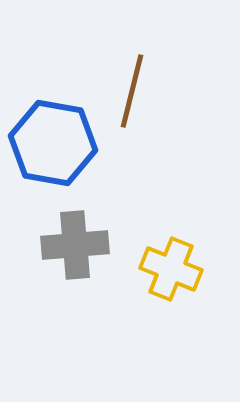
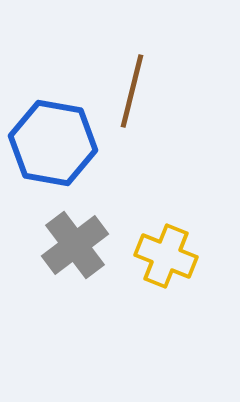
gray cross: rotated 32 degrees counterclockwise
yellow cross: moved 5 px left, 13 px up
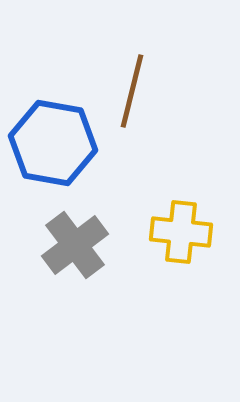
yellow cross: moved 15 px right, 24 px up; rotated 16 degrees counterclockwise
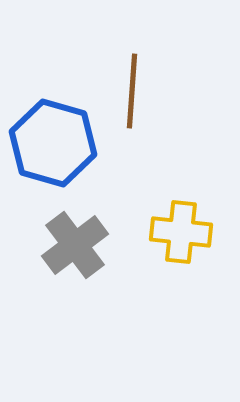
brown line: rotated 10 degrees counterclockwise
blue hexagon: rotated 6 degrees clockwise
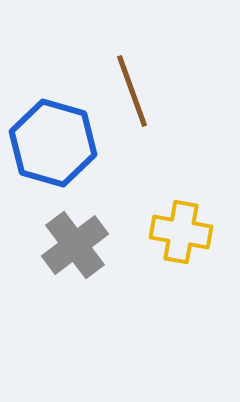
brown line: rotated 24 degrees counterclockwise
yellow cross: rotated 4 degrees clockwise
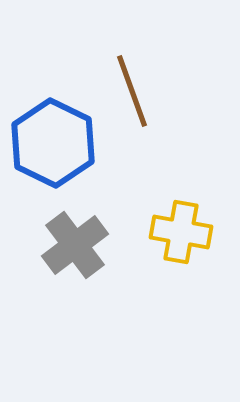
blue hexagon: rotated 10 degrees clockwise
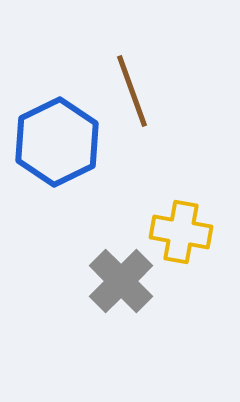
blue hexagon: moved 4 px right, 1 px up; rotated 8 degrees clockwise
gray cross: moved 46 px right, 36 px down; rotated 8 degrees counterclockwise
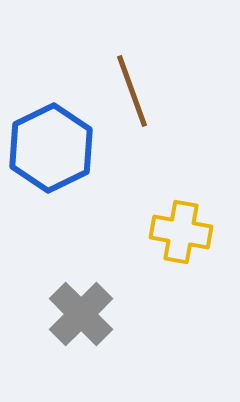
blue hexagon: moved 6 px left, 6 px down
gray cross: moved 40 px left, 33 px down
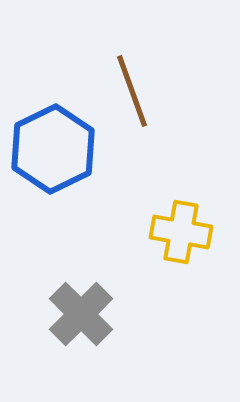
blue hexagon: moved 2 px right, 1 px down
